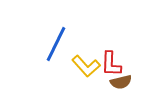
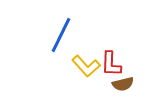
blue line: moved 5 px right, 9 px up
brown semicircle: moved 2 px right, 2 px down
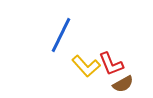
red L-shape: rotated 24 degrees counterclockwise
brown semicircle: rotated 15 degrees counterclockwise
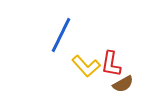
red L-shape: rotated 32 degrees clockwise
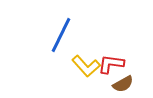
red L-shape: rotated 88 degrees clockwise
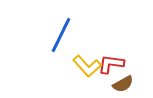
yellow L-shape: moved 1 px right
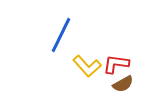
red L-shape: moved 5 px right
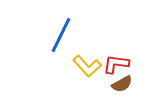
brown semicircle: moved 1 px left
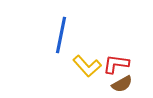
blue line: rotated 15 degrees counterclockwise
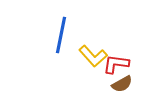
yellow L-shape: moved 6 px right, 10 px up
